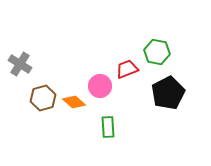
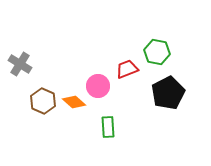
pink circle: moved 2 px left
brown hexagon: moved 3 px down; rotated 20 degrees counterclockwise
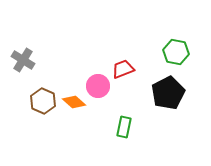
green hexagon: moved 19 px right
gray cross: moved 3 px right, 4 px up
red trapezoid: moved 4 px left
green rectangle: moved 16 px right; rotated 15 degrees clockwise
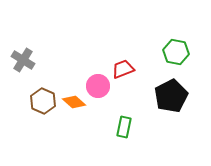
black pentagon: moved 3 px right, 3 px down
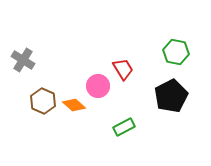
red trapezoid: rotated 80 degrees clockwise
orange diamond: moved 3 px down
green rectangle: rotated 50 degrees clockwise
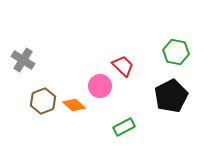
red trapezoid: moved 3 px up; rotated 15 degrees counterclockwise
pink circle: moved 2 px right
brown hexagon: rotated 15 degrees clockwise
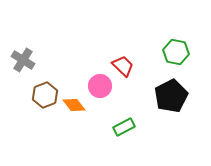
brown hexagon: moved 2 px right, 6 px up
orange diamond: rotated 10 degrees clockwise
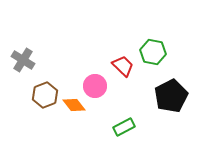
green hexagon: moved 23 px left
pink circle: moved 5 px left
